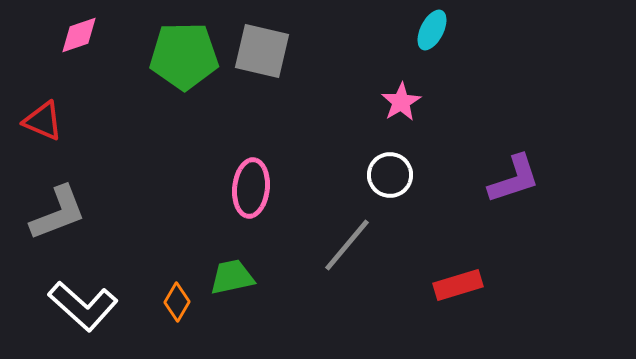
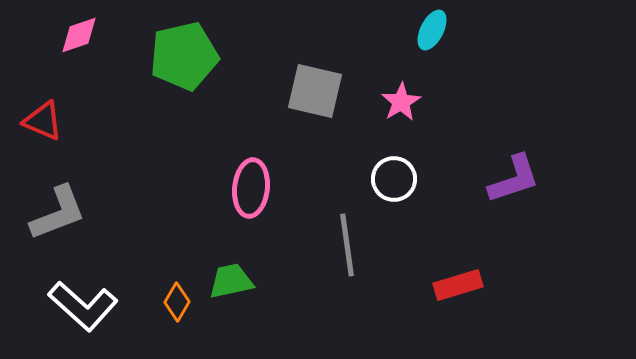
gray square: moved 53 px right, 40 px down
green pentagon: rotated 12 degrees counterclockwise
white circle: moved 4 px right, 4 px down
gray line: rotated 48 degrees counterclockwise
green trapezoid: moved 1 px left, 4 px down
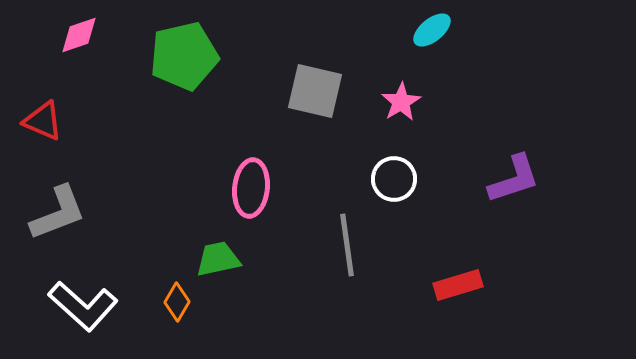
cyan ellipse: rotated 24 degrees clockwise
green trapezoid: moved 13 px left, 22 px up
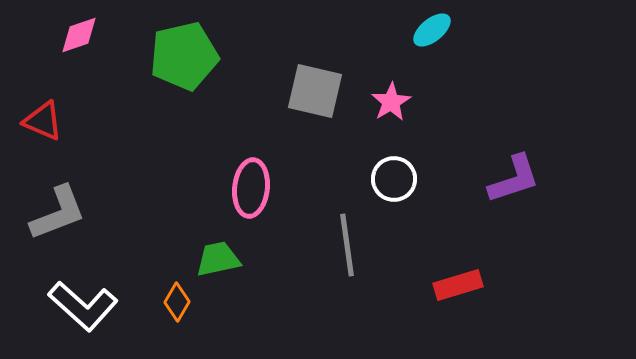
pink star: moved 10 px left
